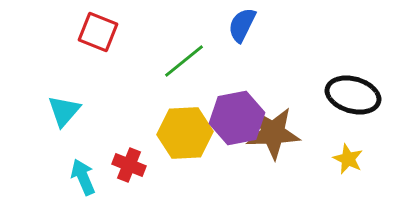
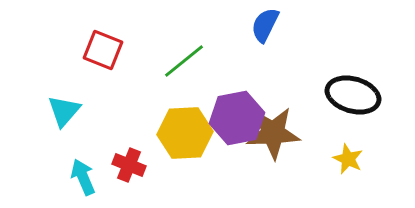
blue semicircle: moved 23 px right
red square: moved 5 px right, 18 px down
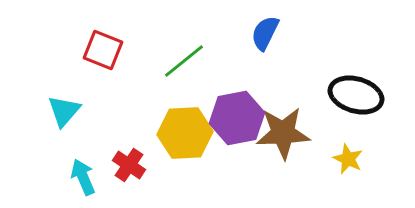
blue semicircle: moved 8 px down
black ellipse: moved 3 px right
brown star: moved 10 px right
red cross: rotated 12 degrees clockwise
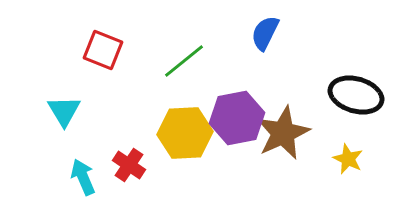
cyan triangle: rotated 12 degrees counterclockwise
brown star: rotated 22 degrees counterclockwise
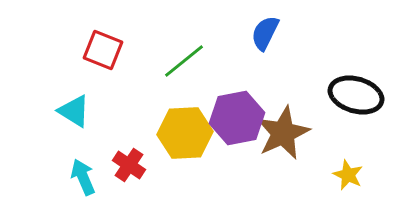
cyan triangle: moved 10 px right; rotated 27 degrees counterclockwise
yellow star: moved 16 px down
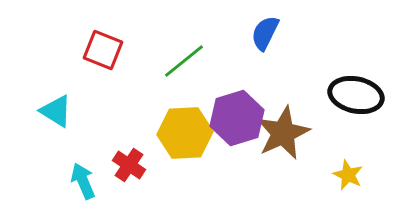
black ellipse: rotated 4 degrees counterclockwise
cyan triangle: moved 18 px left
purple hexagon: rotated 6 degrees counterclockwise
cyan arrow: moved 4 px down
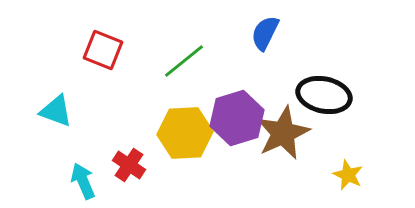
black ellipse: moved 32 px left
cyan triangle: rotated 12 degrees counterclockwise
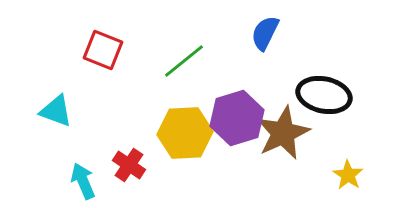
yellow star: rotated 8 degrees clockwise
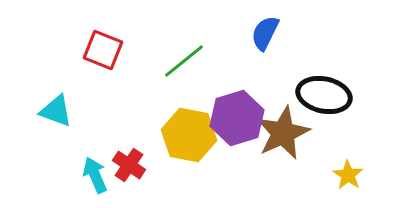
yellow hexagon: moved 4 px right, 2 px down; rotated 14 degrees clockwise
cyan arrow: moved 12 px right, 6 px up
